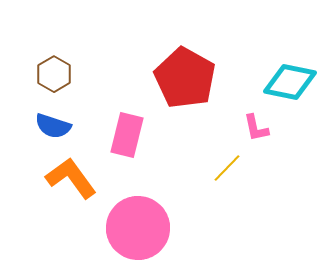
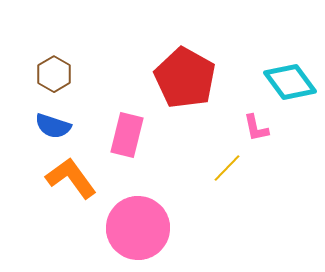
cyan diamond: rotated 42 degrees clockwise
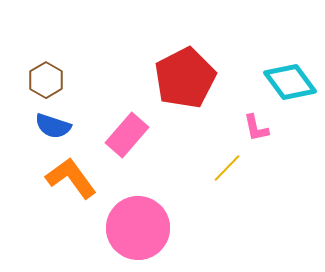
brown hexagon: moved 8 px left, 6 px down
red pentagon: rotated 16 degrees clockwise
pink rectangle: rotated 27 degrees clockwise
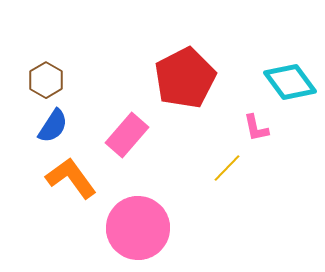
blue semicircle: rotated 75 degrees counterclockwise
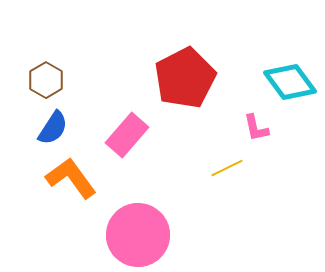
blue semicircle: moved 2 px down
yellow line: rotated 20 degrees clockwise
pink circle: moved 7 px down
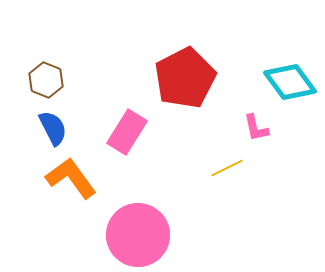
brown hexagon: rotated 8 degrees counterclockwise
blue semicircle: rotated 60 degrees counterclockwise
pink rectangle: moved 3 px up; rotated 9 degrees counterclockwise
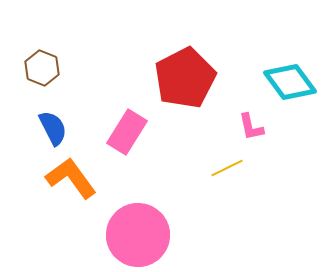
brown hexagon: moved 4 px left, 12 px up
pink L-shape: moved 5 px left, 1 px up
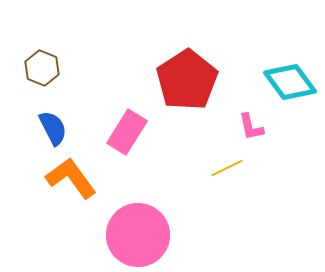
red pentagon: moved 2 px right, 2 px down; rotated 6 degrees counterclockwise
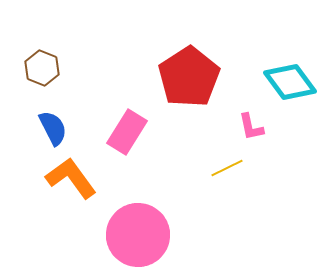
red pentagon: moved 2 px right, 3 px up
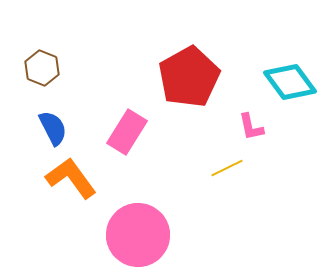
red pentagon: rotated 4 degrees clockwise
